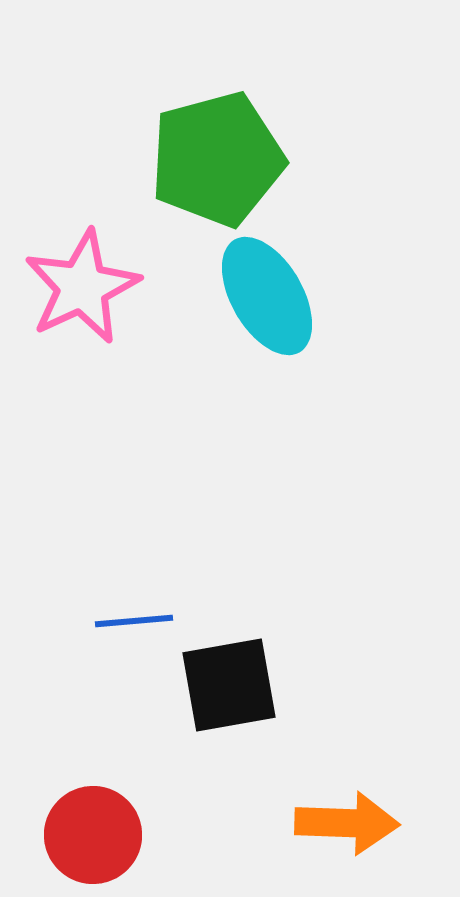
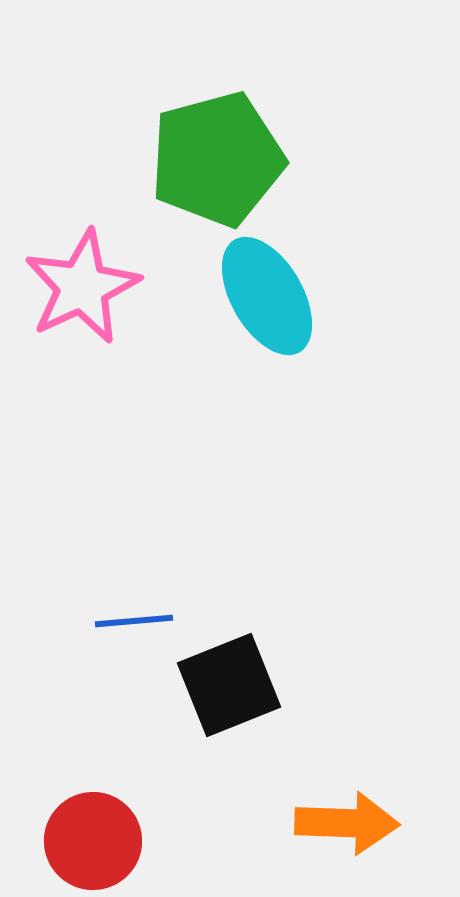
black square: rotated 12 degrees counterclockwise
red circle: moved 6 px down
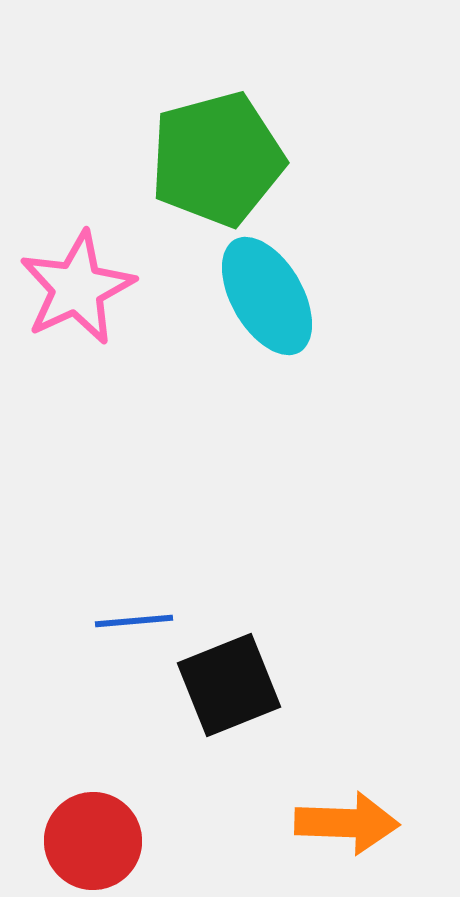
pink star: moved 5 px left, 1 px down
